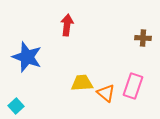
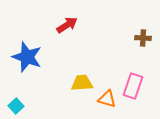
red arrow: rotated 50 degrees clockwise
orange triangle: moved 1 px right, 6 px down; rotated 24 degrees counterclockwise
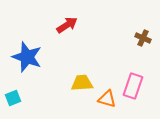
brown cross: rotated 21 degrees clockwise
cyan square: moved 3 px left, 8 px up; rotated 21 degrees clockwise
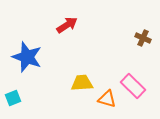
pink rectangle: rotated 65 degrees counterclockwise
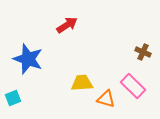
brown cross: moved 14 px down
blue star: moved 1 px right, 2 px down
orange triangle: moved 1 px left
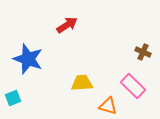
orange triangle: moved 2 px right, 7 px down
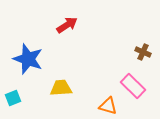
yellow trapezoid: moved 21 px left, 5 px down
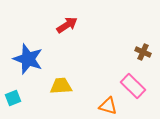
yellow trapezoid: moved 2 px up
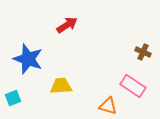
pink rectangle: rotated 10 degrees counterclockwise
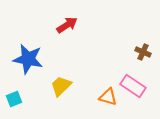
blue star: rotated 8 degrees counterclockwise
yellow trapezoid: rotated 40 degrees counterclockwise
cyan square: moved 1 px right, 1 px down
orange triangle: moved 9 px up
